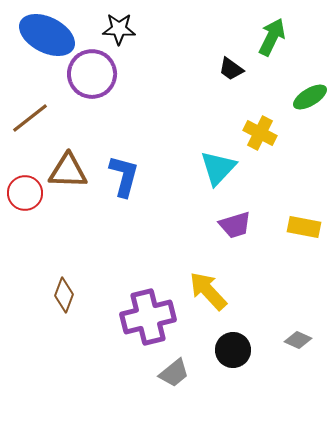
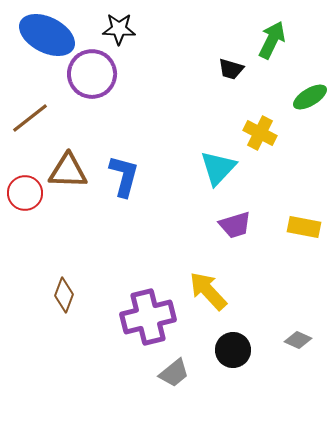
green arrow: moved 3 px down
black trapezoid: rotated 20 degrees counterclockwise
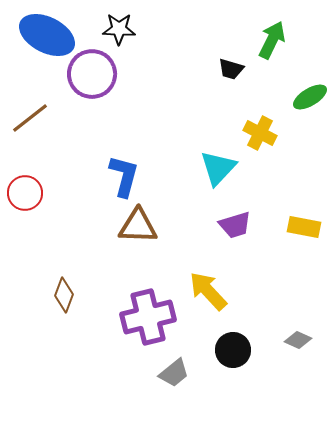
brown triangle: moved 70 px right, 55 px down
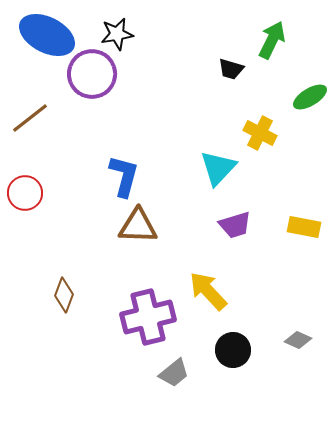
black star: moved 2 px left, 5 px down; rotated 12 degrees counterclockwise
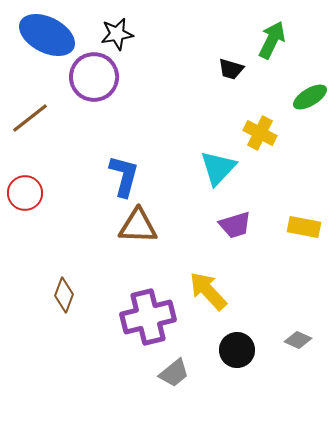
purple circle: moved 2 px right, 3 px down
black circle: moved 4 px right
